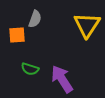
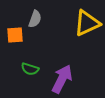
yellow triangle: moved 2 px up; rotated 32 degrees clockwise
orange square: moved 2 px left
purple arrow: rotated 60 degrees clockwise
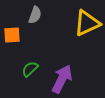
gray semicircle: moved 4 px up
orange square: moved 3 px left
green semicircle: rotated 120 degrees clockwise
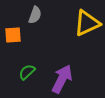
orange square: moved 1 px right
green semicircle: moved 3 px left, 3 px down
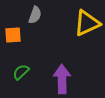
green semicircle: moved 6 px left
purple arrow: rotated 28 degrees counterclockwise
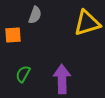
yellow triangle: rotated 8 degrees clockwise
green semicircle: moved 2 px right, 2 px down; rotated 18 degrees counterclockwise
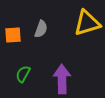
gray semicircle: moved 6 px right, 14 px down
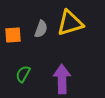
yellow triangle: moved 17 px left
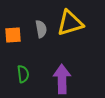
gray semicircle: rotated 30 degrees counterclockwise
green semicircle: rotated 144 degrees clockwise
